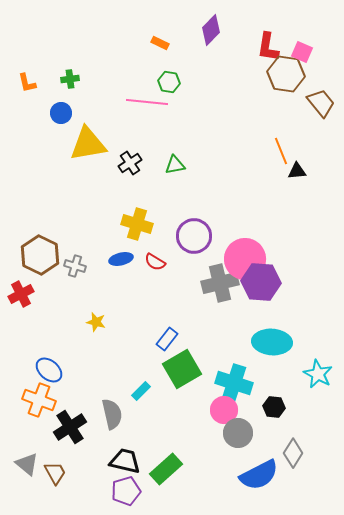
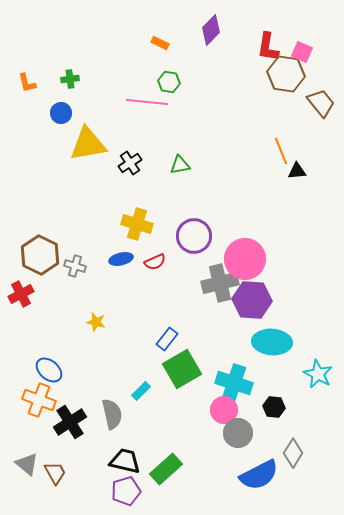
green triangle at (175, 165): moved 5 px right
red semicircle at (155, 262): rotated 55 degrees counterclockwise
purple hexagon at (261, 282): moved 9 px left, 18 px down
black cross at (70, 427): moved 5 px up
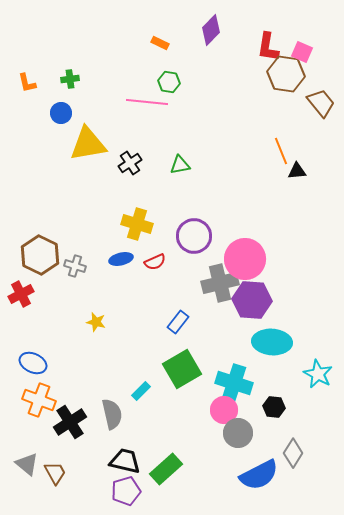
blue rectangle at (167, 339): moved 11 px right, 17 px up
blue ellipse at (49, 370): moved 16 px left, 7 px up; rotated 16 degrees counterclockwise
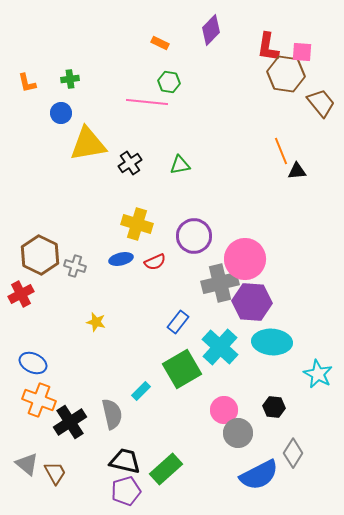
pink square at (302, 52): rotated 20 degrees counterclockwise
purple hexagon at (252, 300): moved 2 px down
cyan cross at (234, 383): moved 14 px left, 36 px up; rotated 24 degrees clockwise
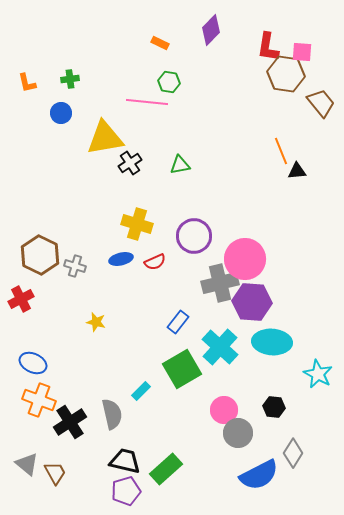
yellow triangle at (88, 144): moved 17 px right, 6 px up
red cross at (21, 294): moved 5 px down
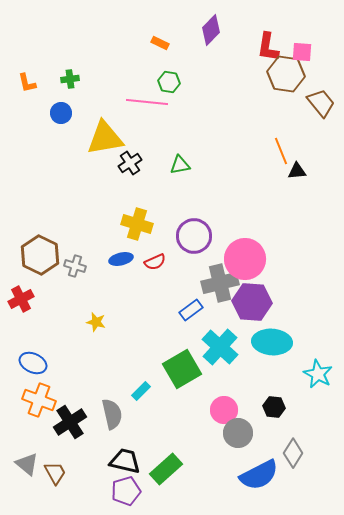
blue rectangle at (178, 322): moved 13 px right, 12 px up; rotated 15 degrees clockwise
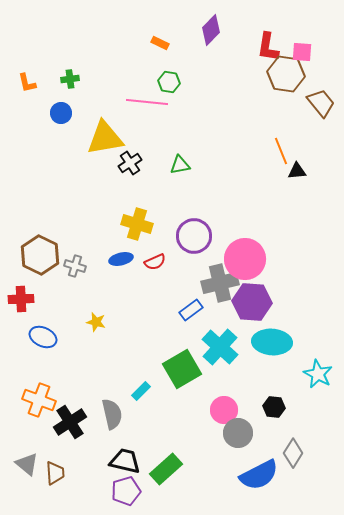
red cross at (21, 299): rotated 25 degrees clockwise
blue ellipse at (33, 363): moved 10 px right, 26 px up
brown trapezoid at (55, 473): rotated 25 degrees clockwise
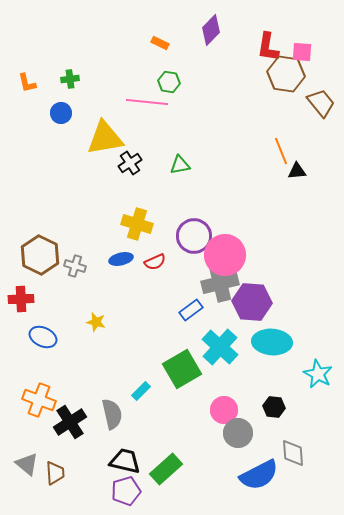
pink circle at (245, 259): moved 20 px left, 4 px up
gray diamond at (293, 453): rotated 36 degrees counterclockwise
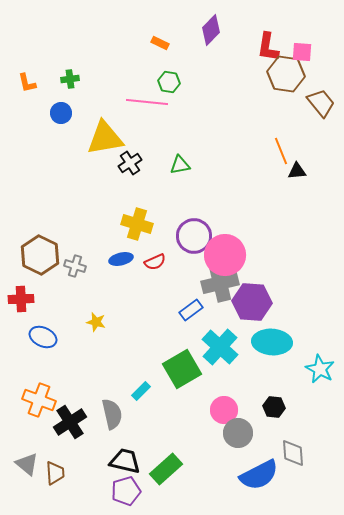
cyan star at (318, 374): moved 2 px right, 5 px up
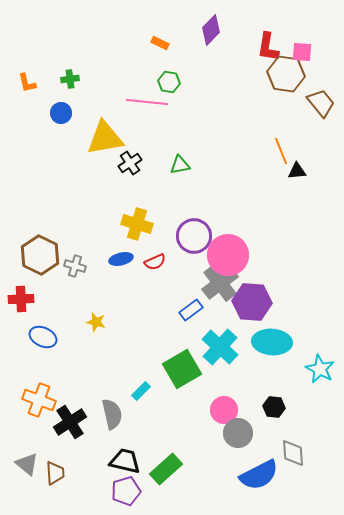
pink circle at (225, 255): moved 3 px right
gray cross at (220, 283): rotated 24 degrees counterclockwise
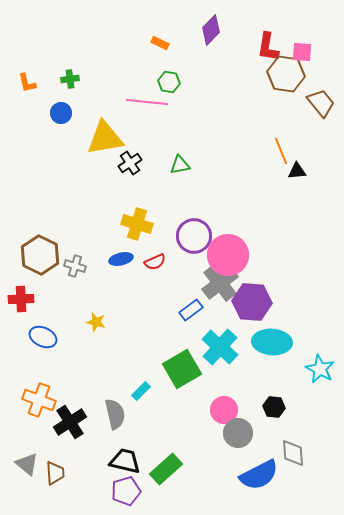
gray semicircle at (112, 414): moved 3 px right
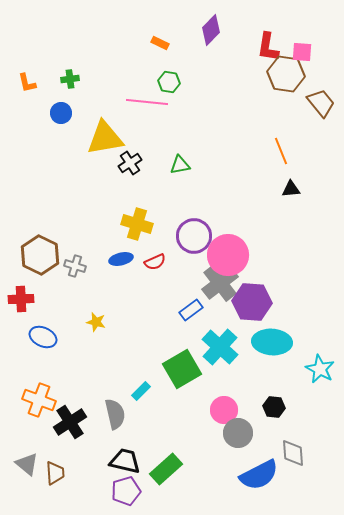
black triangle at (297, 171): moved 6 px left, 18 px down
